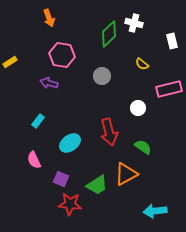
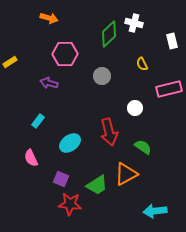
orange arrow: rotated 54 degrees counterclockwise
pink hexagon: moved 3 px right, 1 px up; rotated 10 degrees counterclockwise
yellow semicircle: rotated 24 degrees clockwise
white circle: moved 3 px left
pink semicircle: moved 3 px left, 2 px up
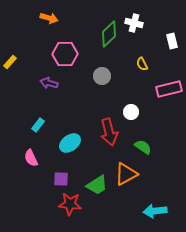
yellow rectangle: rotated 16 degrees counterclockwise
white circle: moved 4 px left, 4 px down
cyan rectangle: moved 4 px down
purple square: rotated 21 degrees counterclockwise
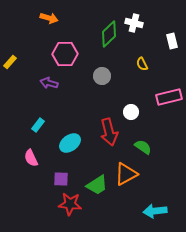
pink rectangle: moved 8 px down
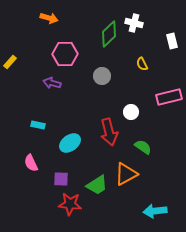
purple arrow: moved 3 px right
cyan rectangle: rotated 64 degrees clockwise
pink semicircle: moved 5 px down
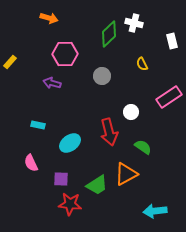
pink rectangle: rotated 20 degrees counterclockwise
